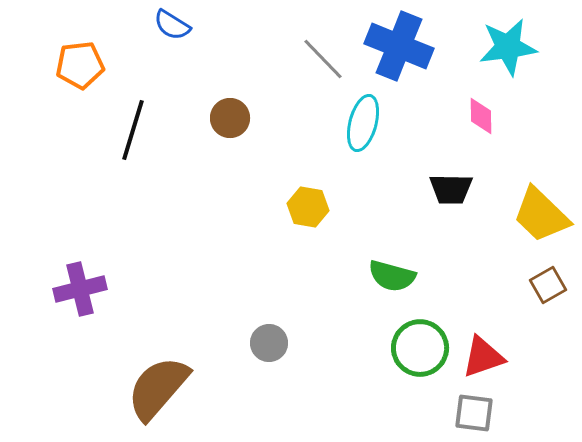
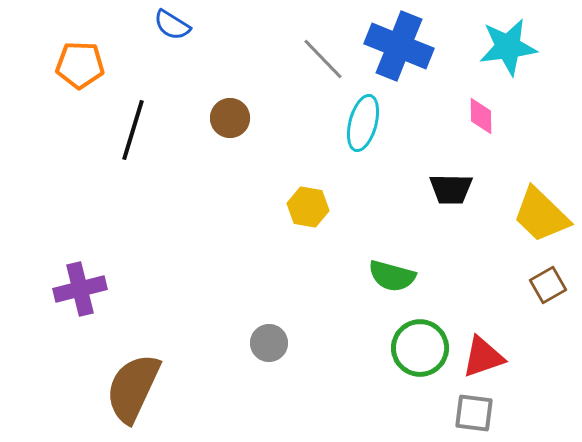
orange pentagon: rotated 9 degrees clockwise
brown semicircle: moved 25 px left; rotated 16 degrees counterclockwise
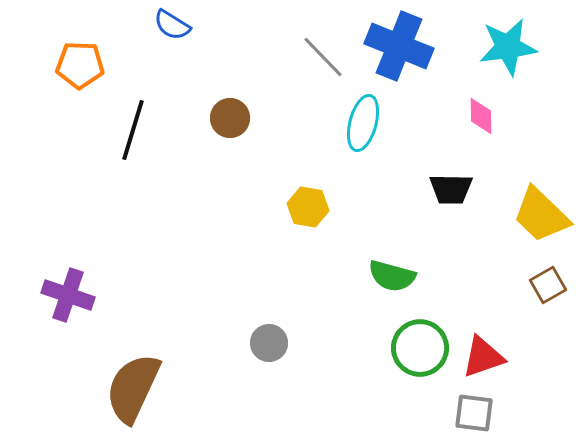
gray line: moved 2 px up
purple cross: moved 12 px left, 6 px down; rotated 33 degrees clockwise
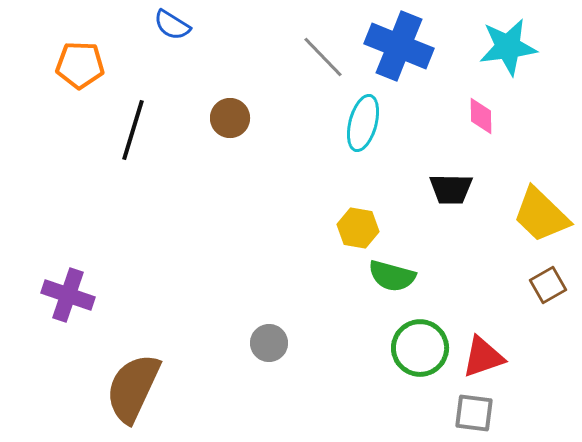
yellow hexagon: moved 50 px right, 21 px down
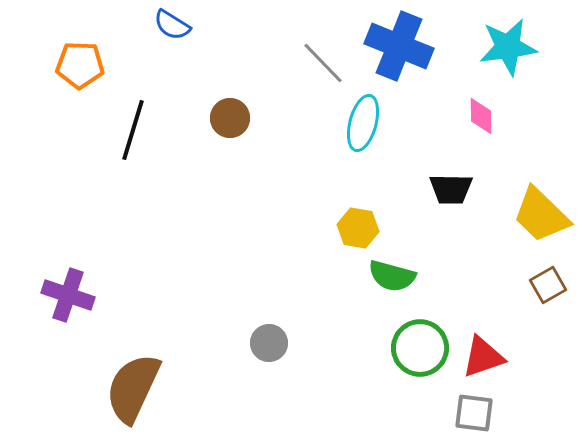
gray line: moved 6 px down
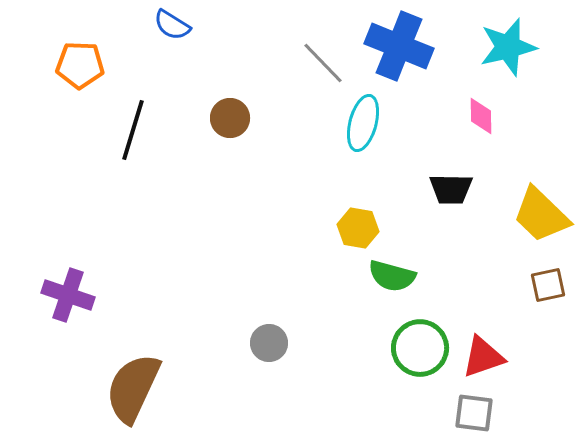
cyan star: rotated 6 degrees counterclockwise
brown square: rotated 18 degrees clockwise
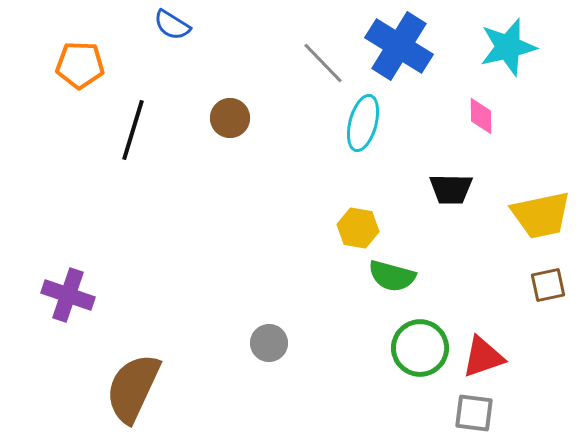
blue cross: rotated 10 degrees clockwise
yellow trapezoid: rotated 56 degrees counterclockwise
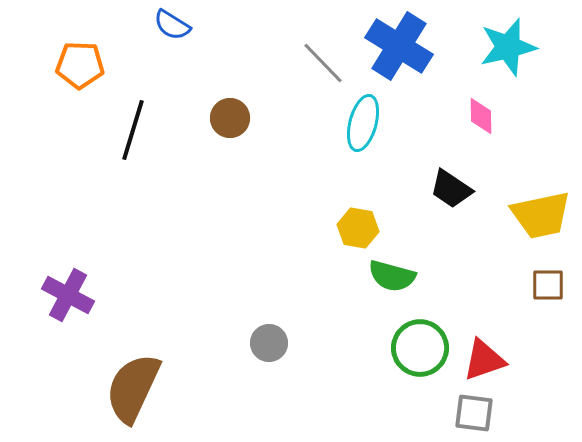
black trapezoid: rotated 33 degrees clockwise
brown square: rotated 12 degrees clockwise
purple cross: rotated 9 degrees clockwise
red triangle: moved 1 px right, 3 px down
